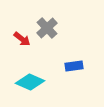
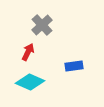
gray cross: moved 5 px left, 3 px up
red arrow: moved 6 px right, 13 px down; rotated 102 degrees counterclockwise
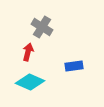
gray cross: moved 2 px down; rotated 15 degrees counterclockwise
red arrow: rotated 12 degrees counterclockwise
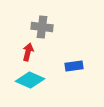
gray cross: rotated 25 degrees counterclockwise
cyan diamond: moved 2 px up
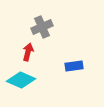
gray cross: rotated 30 degrees counterclockwise
cyan diamond: moved 9 px left
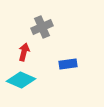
red arrow: moved 4 px left
blue rectangle: moved 6 px left, 2 px up
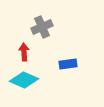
red arrow: rotated 18 degrees counterclockwise
cyan diamond: moved 3 px right
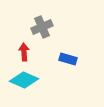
blue rectangle: moved 5 px up; rotated 24 degrees clockwise
